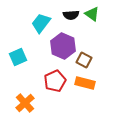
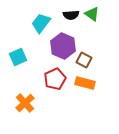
red pentagon: moved 2 px up
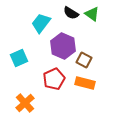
black semicircle: moved 2 px up; rotated 35 degrees clockwise
cyan square: moved 1 px right, 1 px down
red pentagon: moved 1 px left
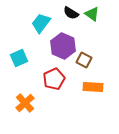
orange rectangle: moved 8 px right, 4 px down; rotated 12 degrees counterclockwise
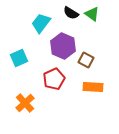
brown square: moved 2 px right
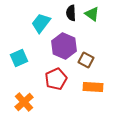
black semicircle: rotated 56 degrees clockwise
purple hexagon: moved 1 px right
red pentagon: moved 2 px right
orange cross: moved 1 px left, 1 px up
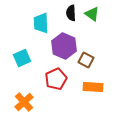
cyan trapezoid: rotated 40 degrees counterclockwise
cyan square: moved 3 px right
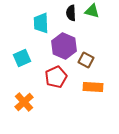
green triangle: moved 3 px up; rotated 21 degrees counterclockwise
red pentagon: moved 2 px up
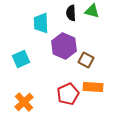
cyan square: moved 1 px left, 1 px down
red pentagon: moved 12 px right, 17 px down
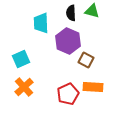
purple hexagon: moved 4 px right, 5 px up
orange cross: moved 15 px up
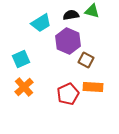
black semicircle: moved 2 px down; rotated 84 degrees clockwise
cyan trapezoid: rotated 120 degrees counterclockwise
